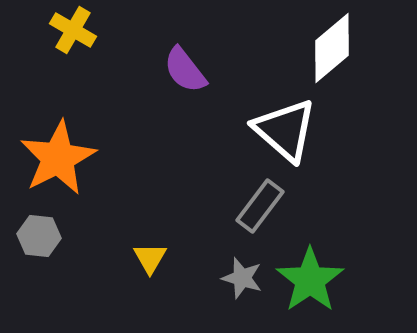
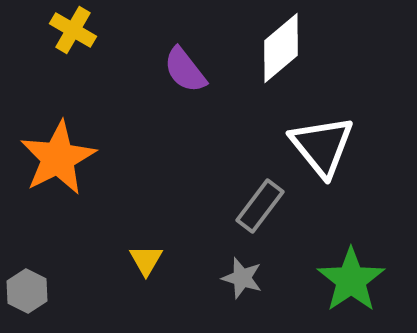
white diamond: moved 51 px left
white triangle: moved 37 px right, 16 px down; rotated 10 degrees clockwise
gray hexagon: moved 12 px left, 55 px down; rotated 21 degrees clockwise
yellow triangle: moved 4 px left, 2 px down
green star: moved 41 px right
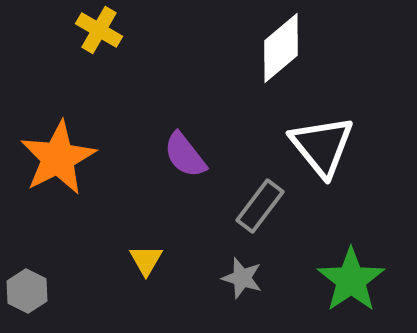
yellow cross: moved 26 px right
purple semicircle: moved 85 px down
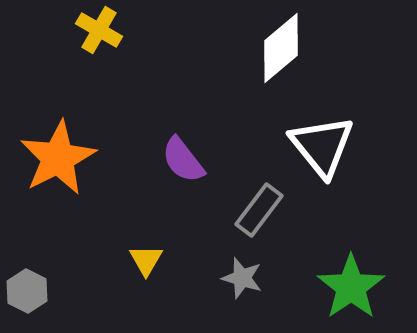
purple semicircle: moved 2 px left, 5 px down
gray rectangle: moved 1 px left, 4 px down
green star: moved 7 px down
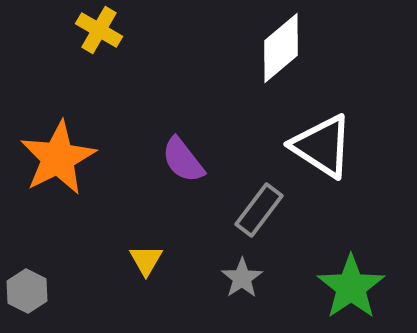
white triangle: rotated 18 degrees counterclockwise
gray star: rotated 21 degrees clockwise
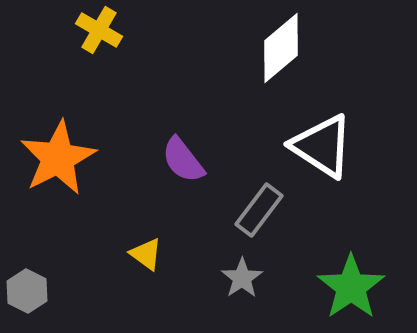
yellow triangle: moved 6 px up; rotated 24 degrees counterclockwise
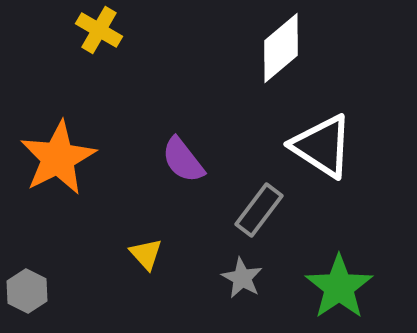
yellow triangle: rotated 12 degrees clockwise
gray star: rotated 9 degrees counterclockwise
green star: moved 12 px left
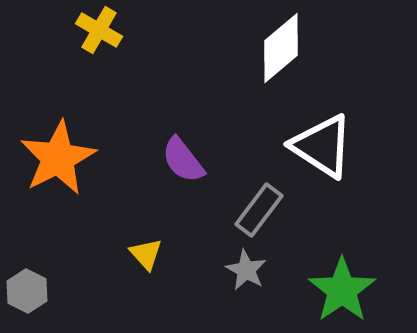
gray star: moved 4 px right, 8 px up
green star: moved 3 px right, 3 px down
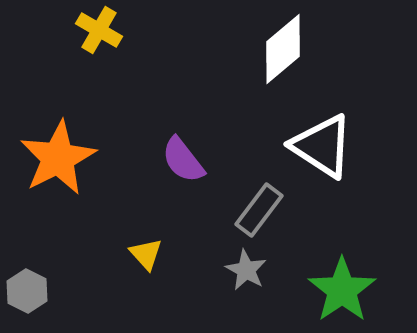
white diamond: moved 2 px right, 1 px down
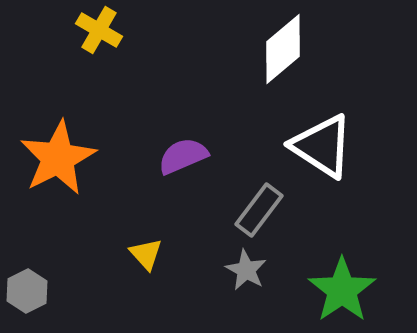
purple semicircle: moved 4 px up; rotated 105 degrees clockwise
gray hexagon: rotated 6 degrees clockwise
